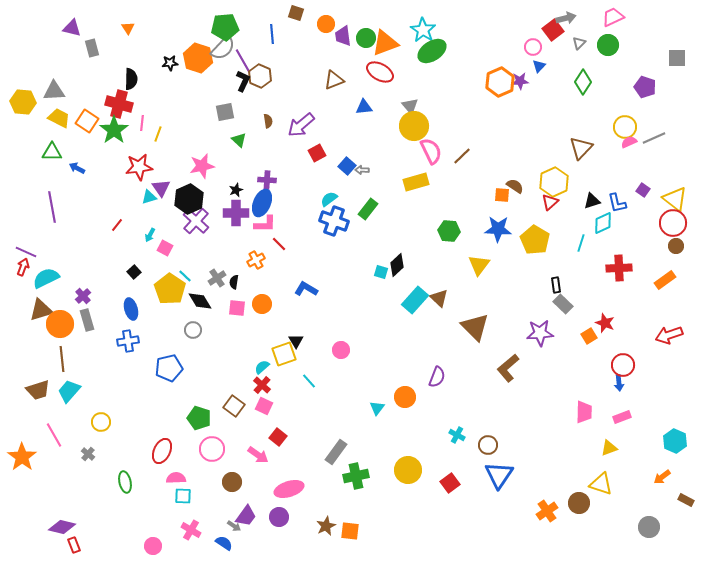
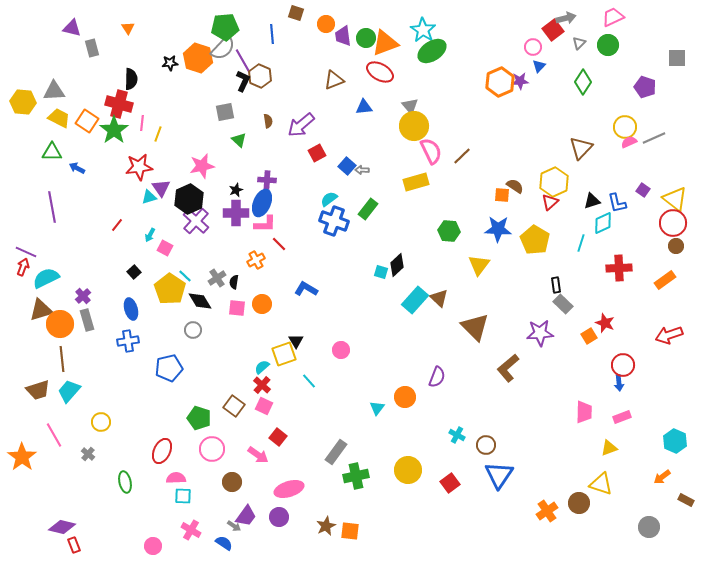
brown circle at (488, 445): moved 2 px left
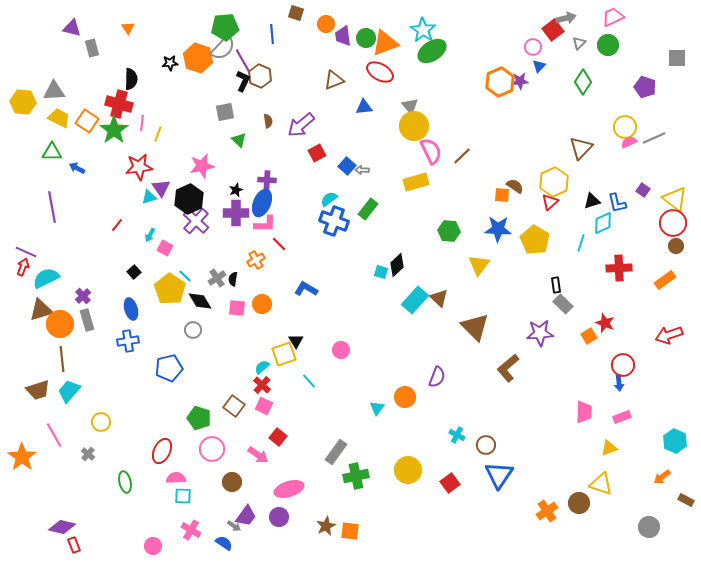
black semicircle at (234, 282): moved 1 px left, 3 px up
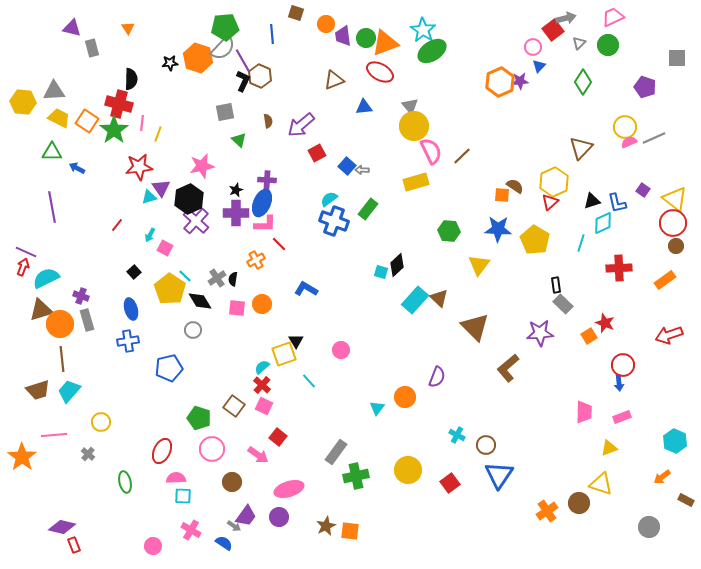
purple cross at (83, 296): moved 2 px left; rotated 28 degrees counterclockwise
pink line at (54, 435): rotated 65 degrees counterclockwise
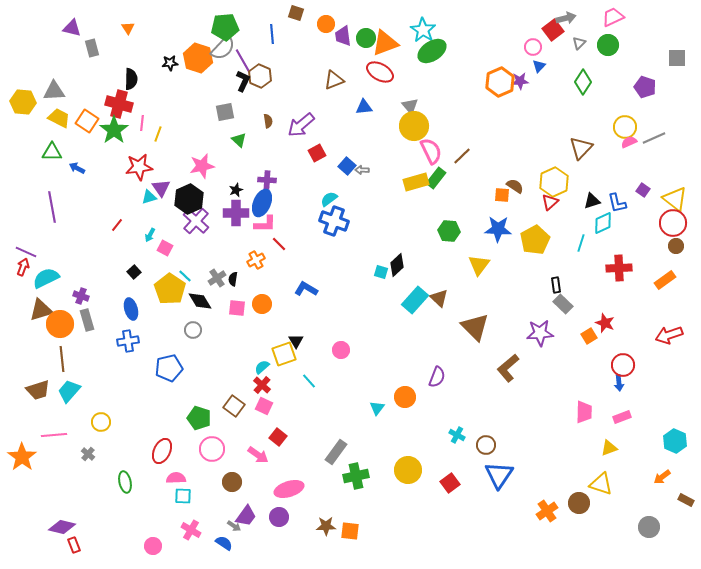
green rectangle at (368, 209): moved 68 px right, 31 px up
yellow pentagon at (535, 240): rotated 12 degrees clockwise
brown star at (326, 526): rotated 24 degrees clockwise
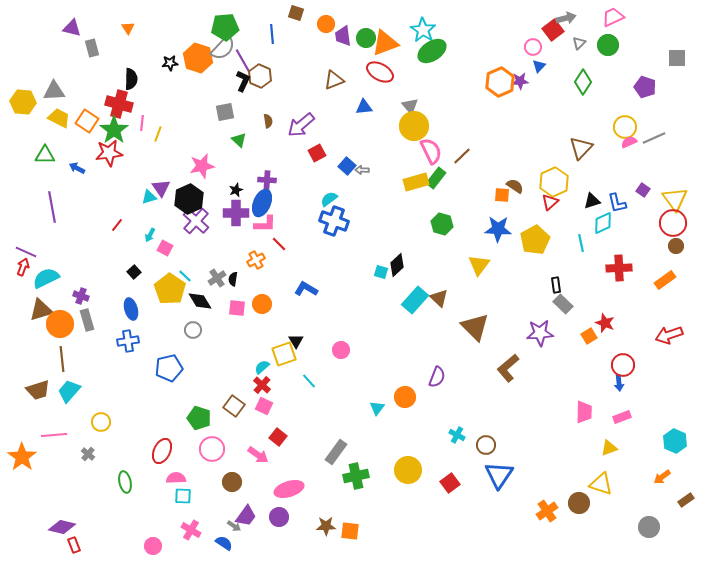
green triangle at (52, 152): moved 7 px left, 3 px down
red star at (139, 167): moved 30 px left, 14 px up
yellow triangle at (675, 199): rotated 16 degrees clockwise
green hexagon at (449, 231): moved 7 px left, 7 px up; rotated 10 degrees clockwise
cyan line at (581, 243): rotated 30 degrees counterclockwise
brown rectangle at (686, 500): rotated 63 degrees counterclockwise
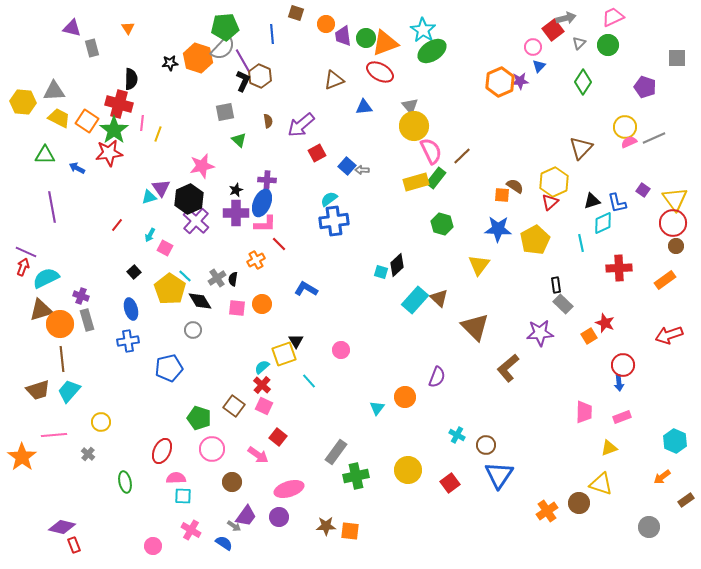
blue cross at (334, 221): rotated 28 degrees counterclockwise
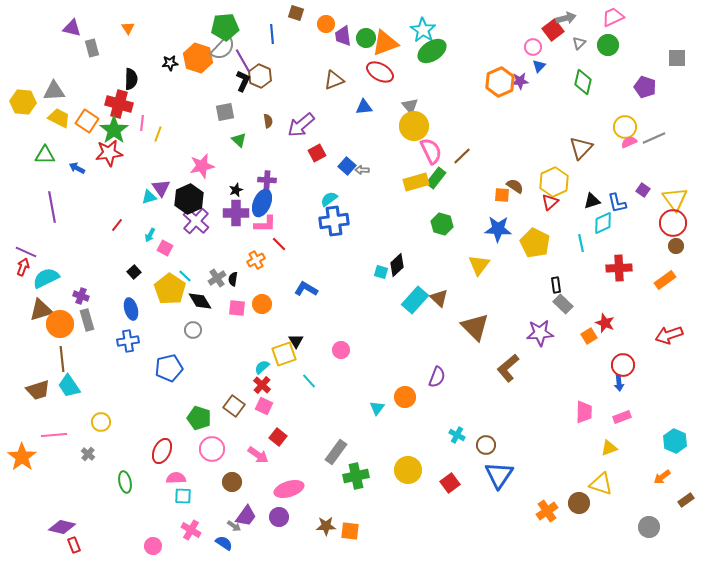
green diamond at (583, 82): rotated 20 degrees counterclockwise
yellow pentagon at (535, 240): moved 3 px down; rotated 16 degrees counterclockwise
cyan trapezoid at (69, 391): moved 5 px up; rotated 75 degrees counterclockwise
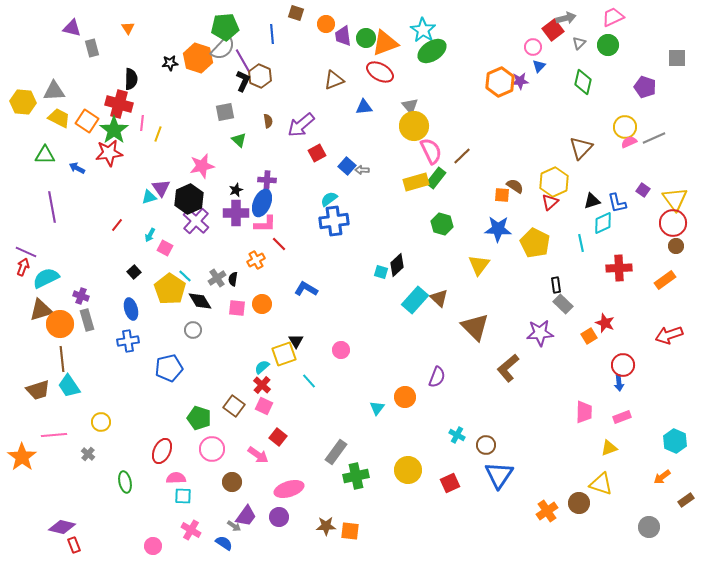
red square at (450, 483): rotated 12 degrees clockwise
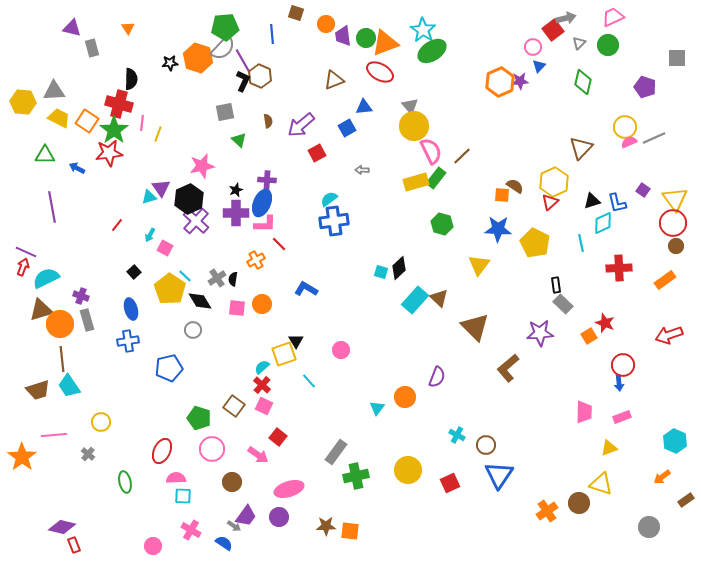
blue square at (347, 166): moved 38 px up; rotated 18 degrees clockwise
black diamond at (397, 265): moved 2 px right, 3 px down
